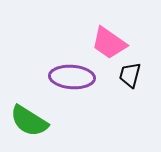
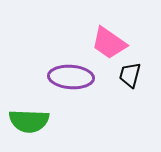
purple ellipse: moved 1 px left
green semicircle: rotated 30 degrees counterclockwise
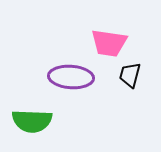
pink trapezoid: rotated 27 degrees counterclockwise
green semicircle: moved 3 px right
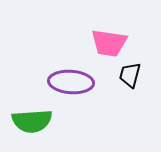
purple ellipse: moved 5 px down
green semicircle: rotated 6 degrees counterclockwise
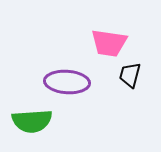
purple ellipse: moved 4 px left
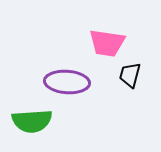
pink trapezoid: moved 2 px left
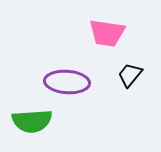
pink trapezoid: moved 10 px up
black trapezoid: rotated 24 degrees clockwise
